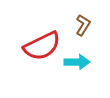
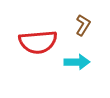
red semicircle: moved 4 px left, 4 px up; rotated 21 degrees clockwise
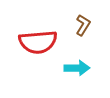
cyan arrow: moved 6 px down
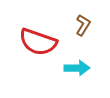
red semicircle: rotated 24 degrees clockwise
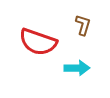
brown L-shape: rotated 15 degrees counterclockwise
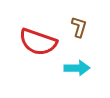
brown L-shape: moved 4 px left, 2 px down
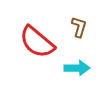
red semicircle: moved 1 px left; rotated 21 degrees clockwise
